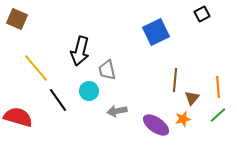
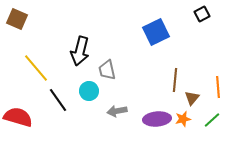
green line: moved 6 px left, 5 px down
purple ellipse: moved 1 px right, 6 px up; rotated 40 degrees counterclockwise
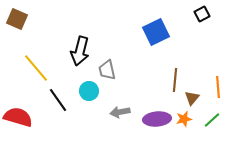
gray arrow: moved 3 px right, 1 px down
orange star: moved 1 px right
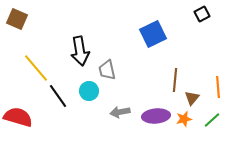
blue square: moved 3 px left, 2 px down
black arrow: rotated 24 degrees counterclockwise
black line: moved 4 px up
purple ellipse: moved 1 px left, 3 px up
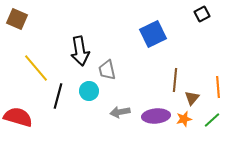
black line: rotated 50 degrees clockwise
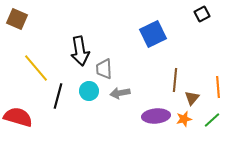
gray trapezoid: moved 3 px left, 1 px up; rotated 10 degrees clockwise
gray arrow: moved 19 px up
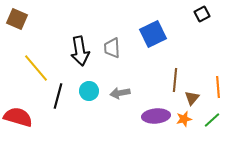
gray trapezoid: moved 8 px right, 21 px up
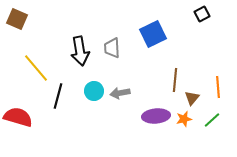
cyan circle: moved 5 px right
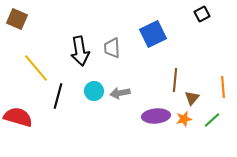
orange line: moved 5 px right
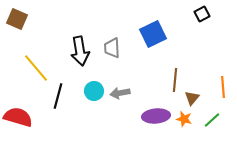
orange star: rotated 28 degrees clockwise
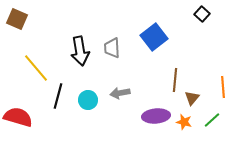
black square: rotated 21 degrees counterclockwise
blue square: moved 1 px right, 3 px down; rotated 12 degrees counterclockwise
cyan circle: moved 6 px left, 9 px down
orange star: moved 3 px down
